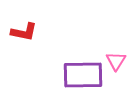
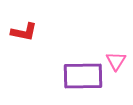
purple rectangle: moved 1 px down
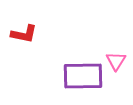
red L-shape: moved 2 px down
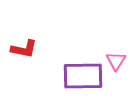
red L-shape: moved 15 px down
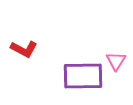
red L-shape: rotated 16 degrees clockwise
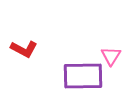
pink triangle: moved 5 px left, 5 px up
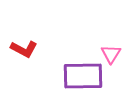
pink triangle: moved 2 px up
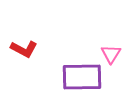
purple rectangle: moved 1 px left, 1 px down
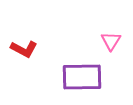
pink triangle: moved 13 px up
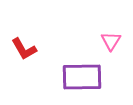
red L-shape: rotated 32 degrees clockwise
